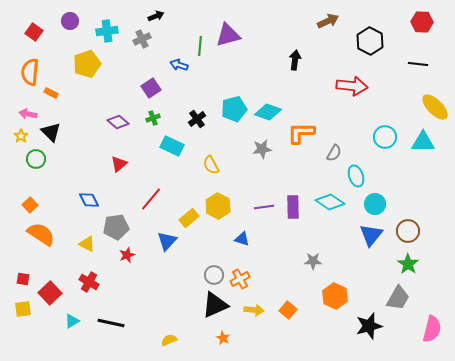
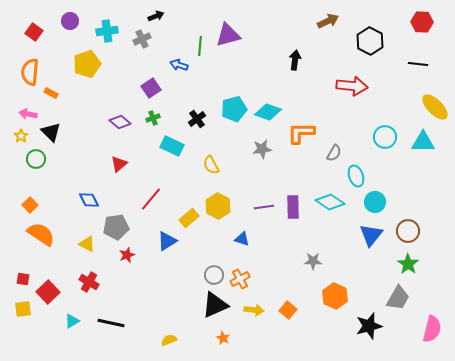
purple diamond at (118, 122): moved 2 px right
cyan circle at (375, 204): moved 2 px up
blue triangle at (167, 241): rotated 15 degrees clockwise
red square at (50, 293): moved 2 px left, 1 px up
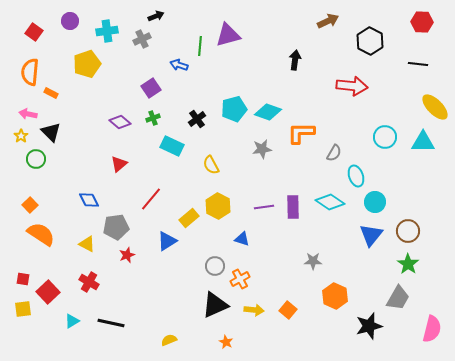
gray circle at (214, 275): moved 1 px right, 9 px up
orange star at (223, 338): moved 3 px right, 4 px down
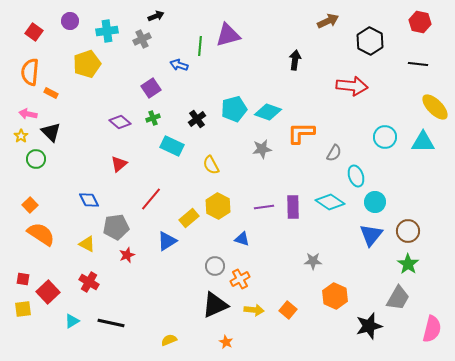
red hexagon at (422, 22): moved 2 px left; rotated 10 degrees clockwise
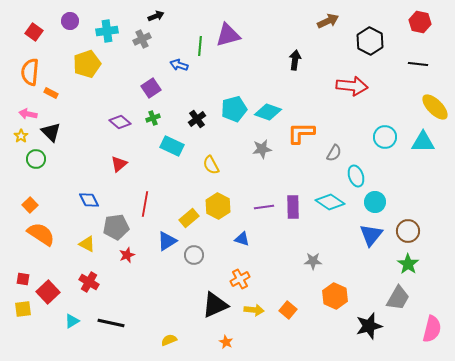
red line at (151, 199): moved 6 px left, 5 px down; rotated 30 degrees counterclockwise
gray circle at (215, 266): moved 21 px left, 11 px up
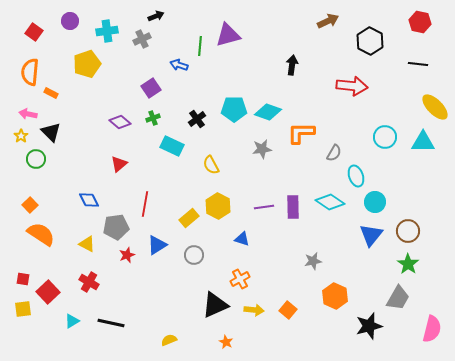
black arrow at (295, 60): moved 3 px left, 5 px down
cyan pentagon at (234, 109): rotated 15 degrees clockwise
blue triangle at (167, 241): moved 10 px left, 4 px down
gray star at (313, 261): rotated 12 degrees counterclockwise
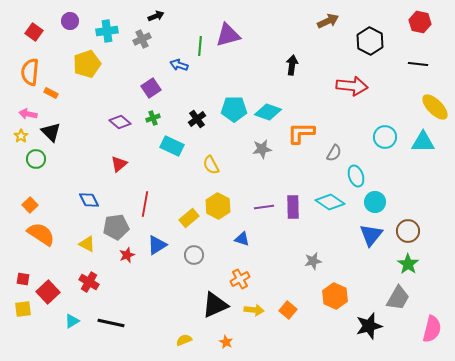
yellow semicircle at (169, 340): moved 15 px right
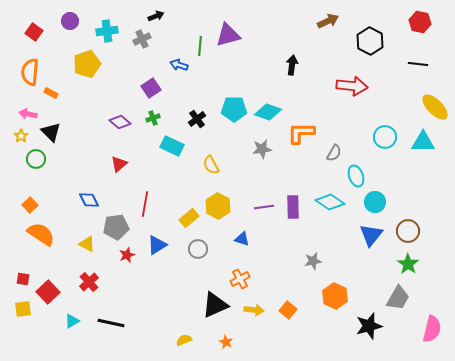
gray circle at (194, 255): moved 4 px right, 6 px up
red cross at (89, 282): rotated 18 degrees clockwise
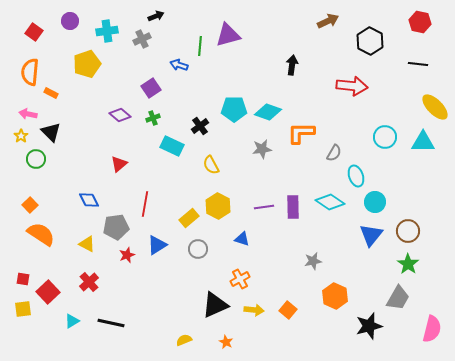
black cross at (197, 119): moved 3 px right, 7 px down
purple diamond at (120, 122): moved 7 px up
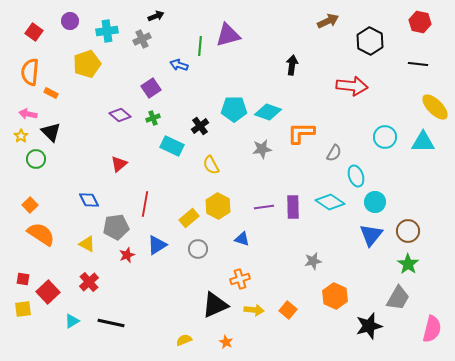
orange cross at (240, 279): rotated 12 degrees clockwise
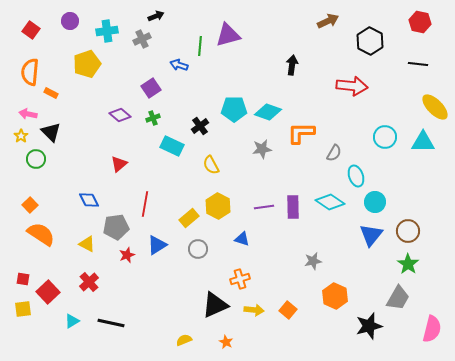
red square at (34, 32): moved 3 px left, 2 px up
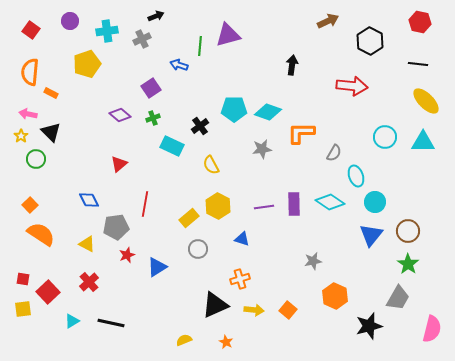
yellow ellipse at (435, 107): moved 9 px left, 6 px up
purple rectangle at (293, 207): moved 1 px right, 3 px up
blue triangle at (157, 245): moved 22 px down
